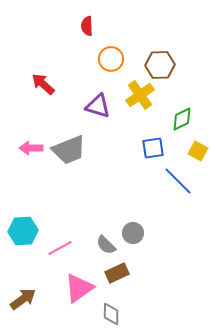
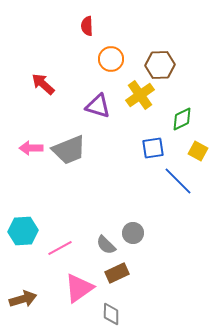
brown arrow: rotated 20 degrees clockwise
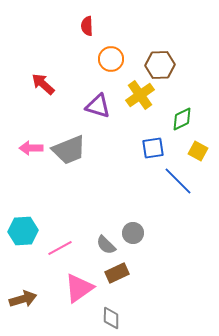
gray diamond: moved 4 px down
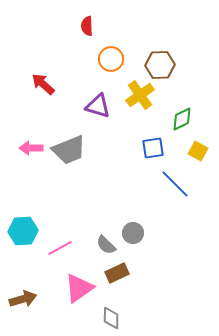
blue line: moved 3 px left, 3 px down
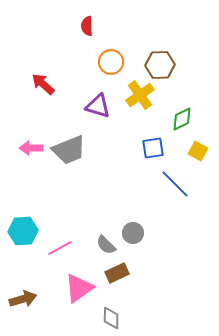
orange circle: moved 3 px down
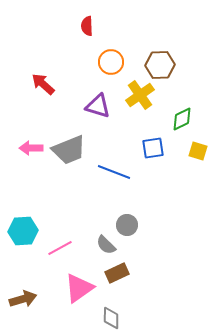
yellow square: rotated 12 degrees counterclockwise
blue line: moved 61 px left, 12 px up; rotated 24 degrees counterclockwise
gray circle: moved 6 px left, 8 px up
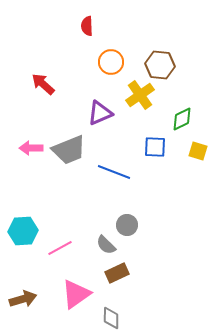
brown hexagon: rotated 8 degrees clockwise
purple triangle: moved 2 px right, 7 px down; rotated 40 degrees counterclockwise
blue square: moved 2 px right, 1 px up; rotated 10 degrees clockwise
pink triangle: moved 3 px left, 6 px down
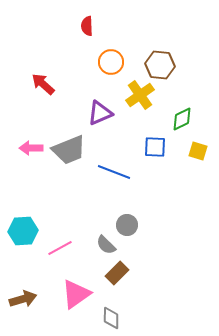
brown rectangle: rotated 20 degrees counterclockwise
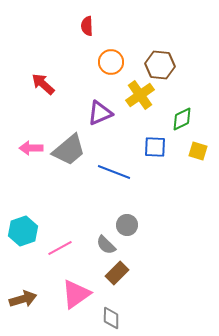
gray trapezoid: rotated 18 degrees counterclockwise
cyan hexagon: rotated 16 degrees counterclockwise
